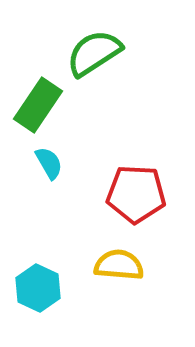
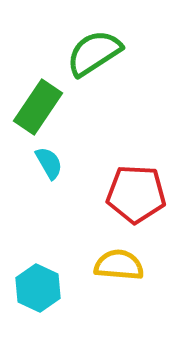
green rectangle: moved 2 px down
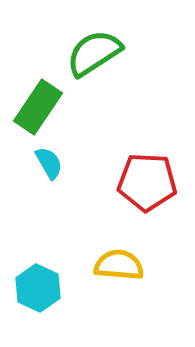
red pentagon: moved 11 px right, 12 px up
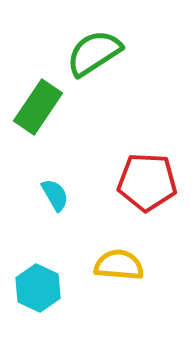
cyan semicircle: moved 6 px right, 32 px down
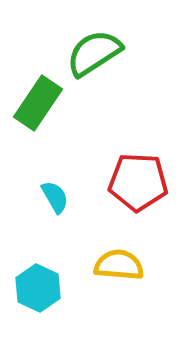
green rectangle: moved 4 px up
red pentagon: moved 9 px left
cyan semicircle: moved 2 px down
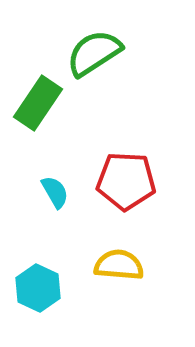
red pentagon: moved 12 px left, 1 px up
cyan semicircle: moved 5 px up
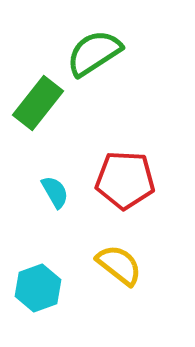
green rectangle: rotated 4 degrees clockwise
red pentagon: moved 1 px left, 1 px up
yellow semicircle: rotated 33 degrees clockwise
cyan hexagon: rotated 15 degrees clockwise
